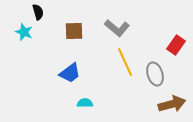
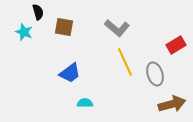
brown square: moved 10 px left, 4 px up; rotated 12 degrees clockwise
red rectangle: rotated 24 degrees clockwise
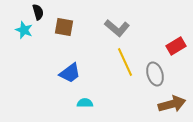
cyan star: moved 2 px up
red rectangle: moved 1 px down
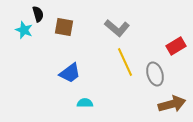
black semicircle: moved 2 px down
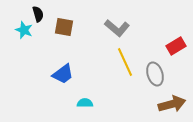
blue trapezoid: moved 7 px left, 1 px down
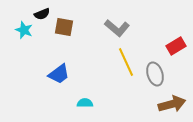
black semicircle: moved 4 px right; rotated 84 degrees clockwise
yellow line: moved 1 px right
blue trapezoid: moved 4 px left
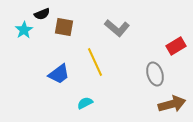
cyan star: rotated 18 degrees clockwise
yellow line: moved 31 px left
cyan semicircle: rotated 28 degrees counterclockwise
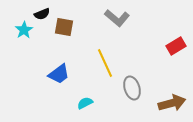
gray L-shape: moved 10 px up
yellow line: moved 10 px right, 1 px down
gray ellipse: moved 23 px left, 14 px down
brown arrow: moved 1 px up
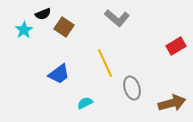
black semicircle: moved 1 px right
brown square: rotated 24 degrees clockwise
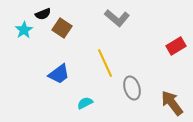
brown square: moved 2 px left, 1 px down
brown arrow: rotated 112 degrees counterclockwise
